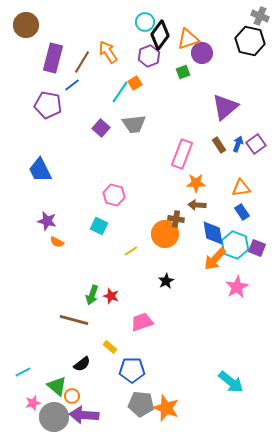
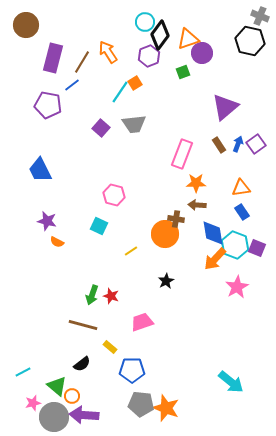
brown line at (74, 320): moved 9 px right, 5 px down
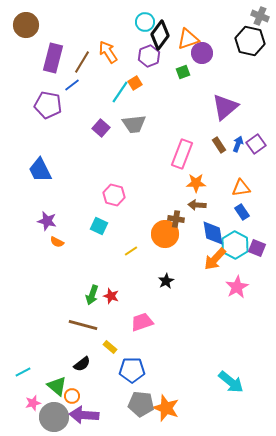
cyan hexagon at (235, 245): rotated 8 degrees clockwise
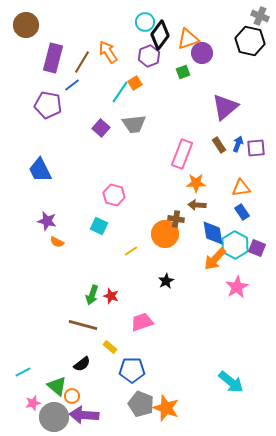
purple square at (256, 144): moved 4 px down; rotated 30 degrees clockwise
gray pentagon at (141, 404): rotated 15 degrees clockwise
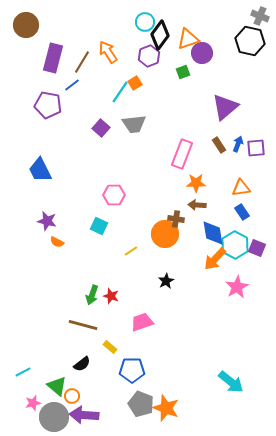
pink hexagon at (114, 195): rotated 15 degrees counterclockwise
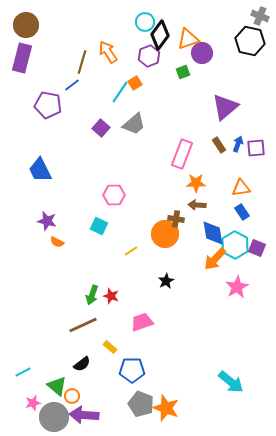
purple rectangle at (53, 58): moved 31 px left
brown line at (82, 62): rotated 15 degrees counterclockwise
gray trapezoid at (134, 124): rotated 35 degrees counterclockwise
brown line at (83, 325): rotated 40 degrees counterclockwise
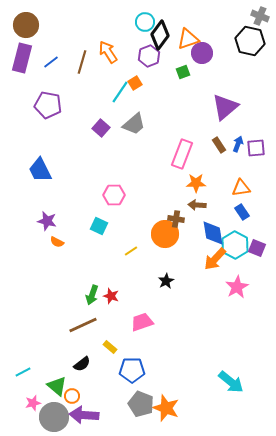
blue line at (72, 85): moved 21 px left, 23 px up
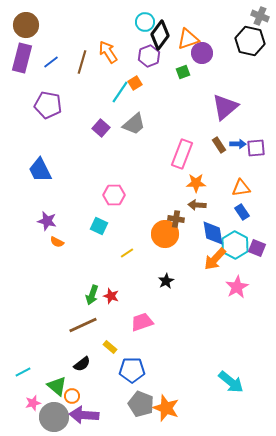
blue arrow at (238, 144): rotated 70 degrees clockwise
yellow line at (131, 251): moved 4 px left, 2 px down
